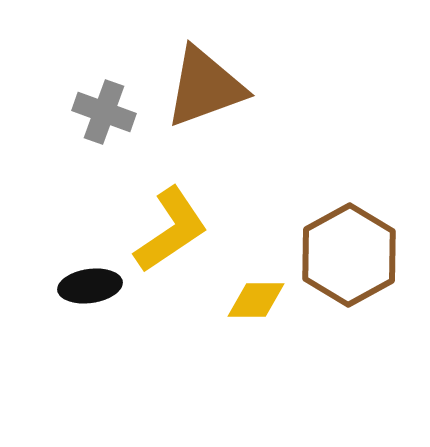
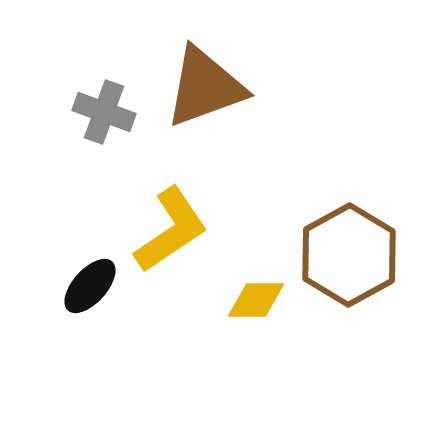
black ellipse: rotated 40 degrees counterclockwise
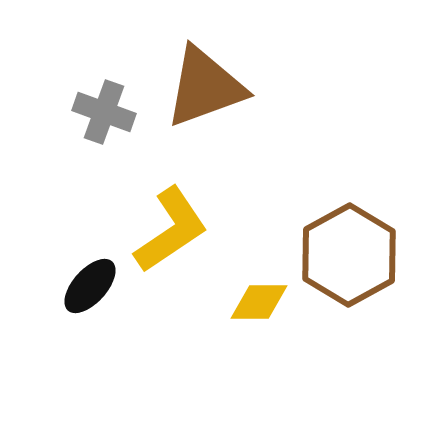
yellow diamond: moved 3 px right, 2 px down
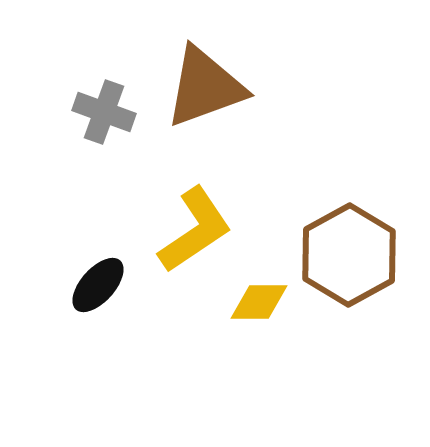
yellow L-shape: moved 24 px right
black ellipse: moved 8 px right, 1 px up
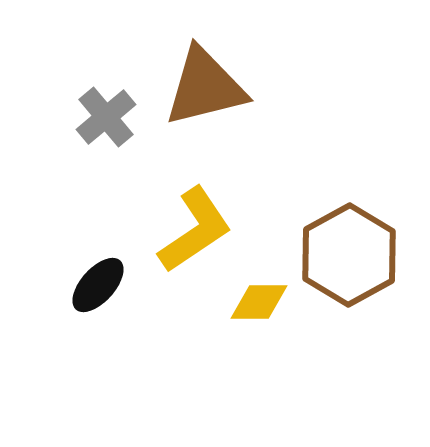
brown triangle: rotated 6 degrees clockwise
gray cross: moved 2 px right, 5 px down; rotated 30 degrees clockwise
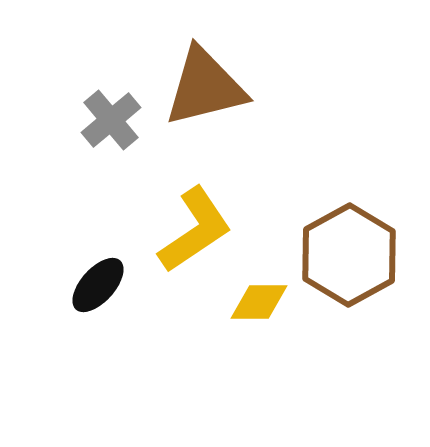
gray cross: moved 5 px right, 3 px down
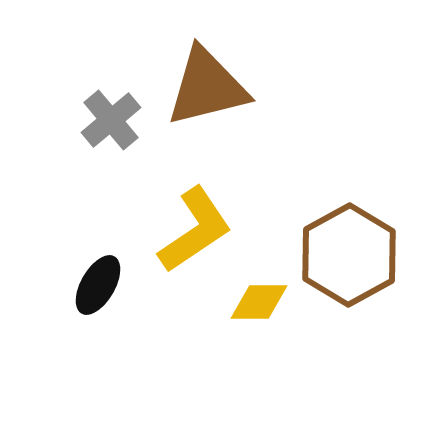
brown triangle: moved 2 px right
black ellipse: rotated 12 degrees counterclockwise
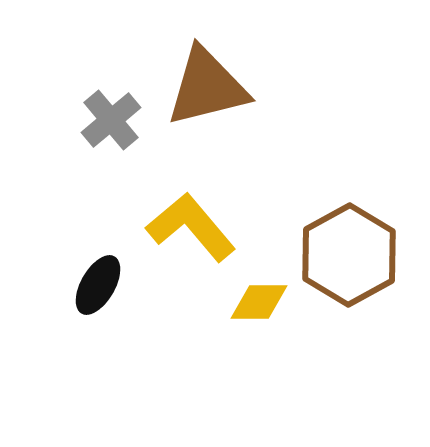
yellow L-shape: moved 4 px left, 3 px up; rotated 96 degrees counterclockwise
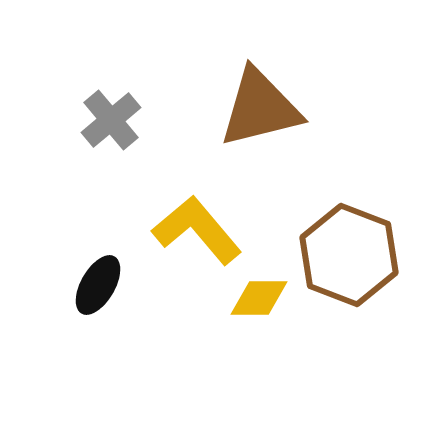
brown triangle: moved 53 px right, 21 px down
yellow L-shape: moved 6 px right, 3 px down
brown hexagon: rotated 10 degrees counterclockwise
yellow diamond: moved 4 px up
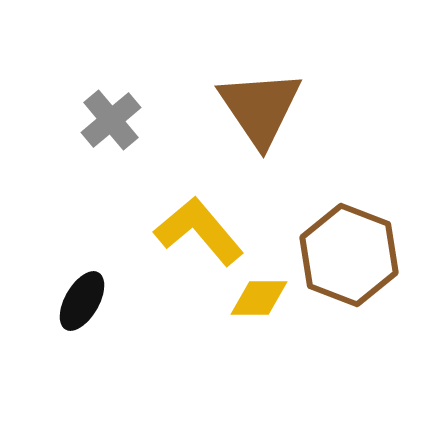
brown triangle: rotated 50 degrees counterclockwise
yellow L-shape: moved 2 px right, 1 px down
black ellipse: moved 16 px left, 16 px down
